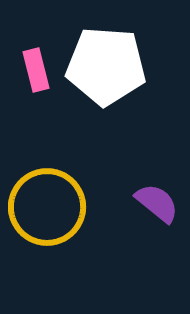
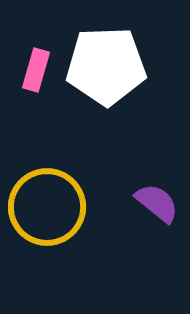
white pentagon: rotated 6 degrees counterclockwise
pink rectangle: rotated 30 degrees clockwise
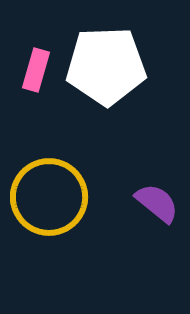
yellow circle: moved 2 px right, 10 px up
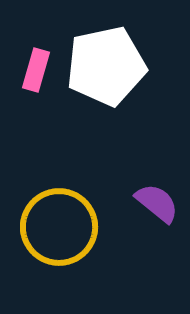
white pentagon: rotated 10 degrees counterclockwise
yellow circle: moved 10 px right, 30 px down
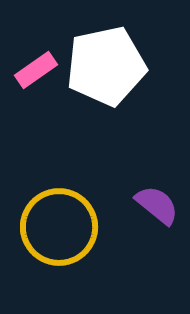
pink rectangle: rotated 39 degrees clockwise
purple semicircle: moved 2 px down
